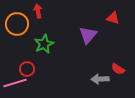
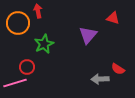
orange circle: moved 1 px right, 1 px up
red circle: moved 2 px up
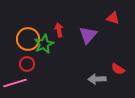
red arrow: moved 21 px right, 19 px down
orange circle: moved 10 px right, 16 px down
red circle: moved 3 px up
gray arrow: moved 3 px left
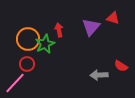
purple triangle: moved 3 px right, 8 px up
green star: moved 1 px right
red semicircle: moved 3 px right, 3 px up
gray arrow: moved 2 px right, 4 px up
pink line: rotated 30 degrees counterclockwise
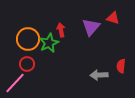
red arrow: moved 2 px right
green star: moved 4 px right, 1 px up
red semicircle: rotated 64 degrees clockwise
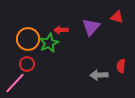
red triangle: moved 4 px right, 1 px up
red arrow: rotated 80 degrees counterclockwise
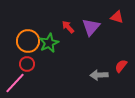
red arrow: moved 7 px right, 3 px up; rotated 48 degrees clockwise
orange circle: moved 2 px down
red semicircle: rotated 32 degrees clockwise
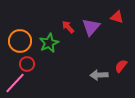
orange circle: moved 8 px left
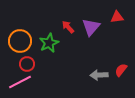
red triangle: rotated 24 degrees counterclockwise
red semicircle: moved 4 px down
pink line: moved 5 px right, 1 px up; rotated 20 degrees clockwise
